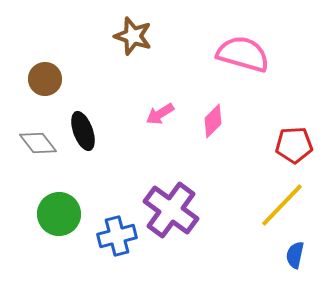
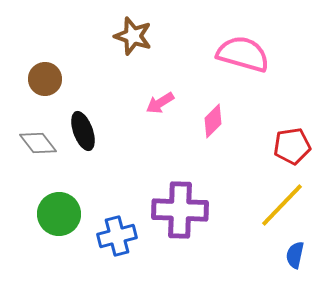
pink arrow: moved 11 px up
red pentagon: moved 2 px left, 1 px down; rotated 6 degrees counterclockwise
purple cross: moved 9 px right; rotated 34 degrees counterclockwise
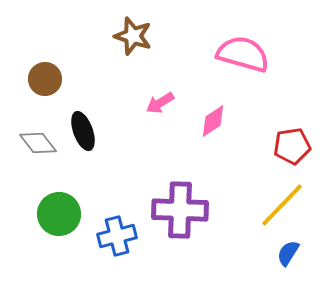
pink diamond: rotated 12 degrees clockwise
blue semicircle: moved 7 px left, 2 px up; rotated 20 degrees clockwise
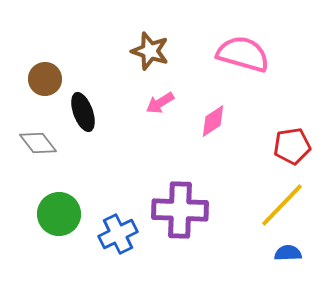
brown star: moved 17 px right, 15 px down
black ellipse: moved 19 px up
blue cross: moved 1 px right, 2 px up; rotated 12 degrees counterclockwise
blue semicircle: rotated 56 degrees clockwise
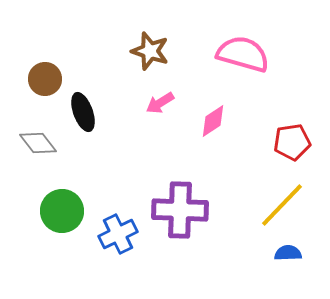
red pentagon: moved 4 px up
green circle: moved 3 px right, 3 px up
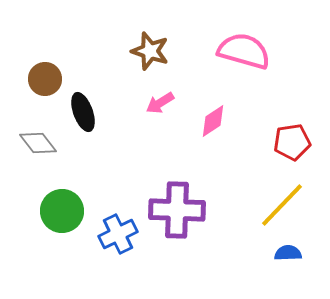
pink semicircle: moved 1 px right, 3 px up
purple cross: moved 3 px left
